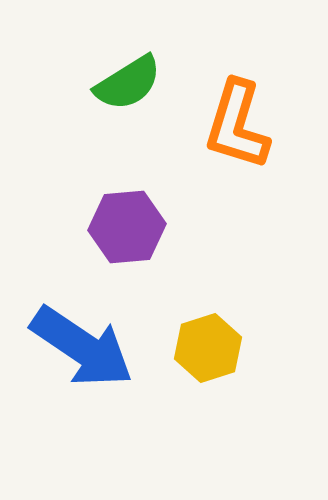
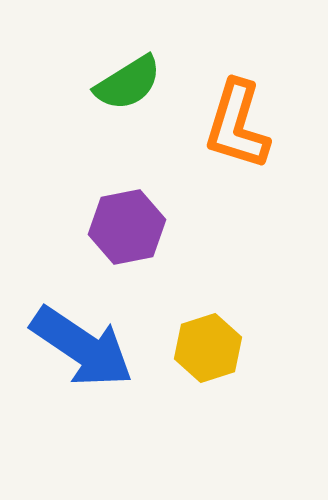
purple hexagon: rotated 6 degrees counterclockwise
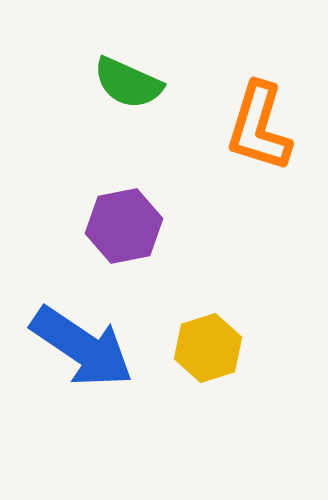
green semicircle: rotated 56 degrees clockwise
orange L-shape: moved 22 px right, 2 px down
purple hexagon: moved 3 px left, 1 px up
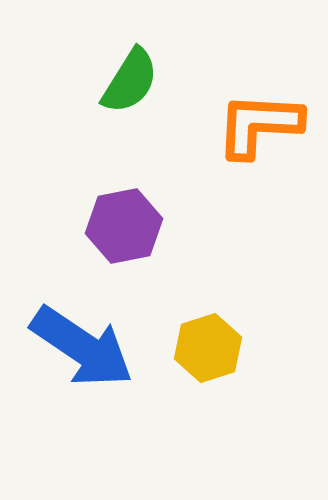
green semicircle: moved 2 px right, 2 px up; rotated 82 degrees counterclockwise
orange L-shape: moved 2 px up; rotated 76 degrees clockwise
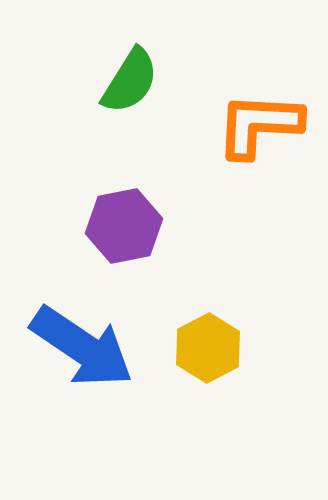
yellow hexagon: rotated 10 degrees counterclockwise
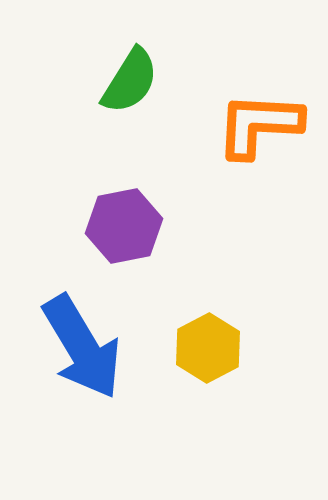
blue arrow: rotated 25 degrees clockwise
